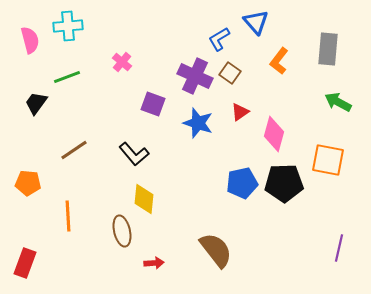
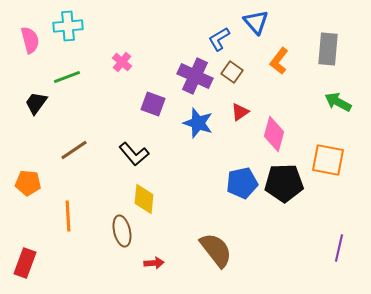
brown square: moved 2 px right, 1 px up
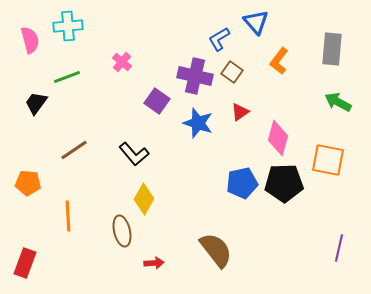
gray rectangle: moved 4 px right
purple cross: rotated 12 degrees counterclockwise
purple square: moved 4 px right, 3 px up; rotated 15 degrees clockwise
pink diamond: moved 4 px right, 4 px down
yellow diamond: rotated 24 degrees clockwise
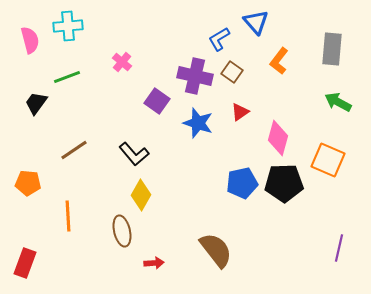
orange square: rotated 12 degrees clockwise
yellow diamond: moved 3 px left, 4 px up
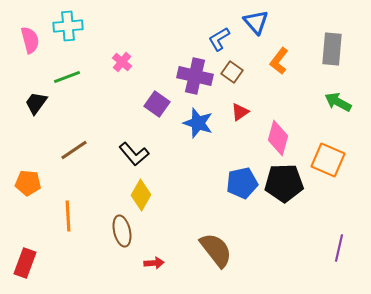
purple square: moved 3 px down
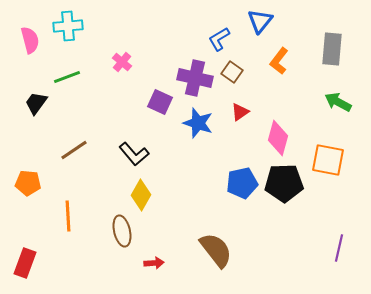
blue triangle: moved 4 px right, 1 px up; rotated 20 degrees clockwise
purple cross: moved 2 px down
purple square: moved 3 px right, 2 px up; rotated 10 degrees counterclockwise
orange square: rotated 12 degrees counterclockwise
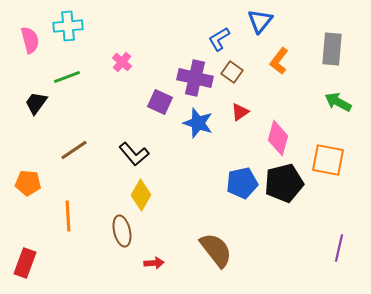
black pentagon: rotated 12 degrees counterclockwise
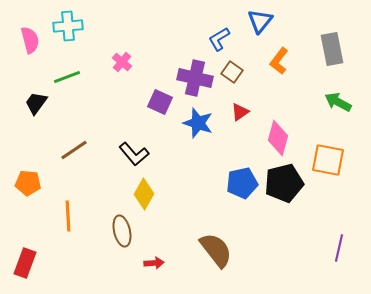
gray rectangle: rotated 16 degrees counterclockwise
yellow diamond: moved 3 px right, 1 px up
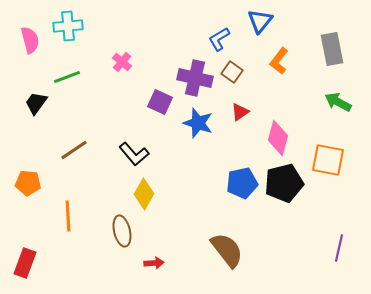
brown semicircle: moved 11 px right
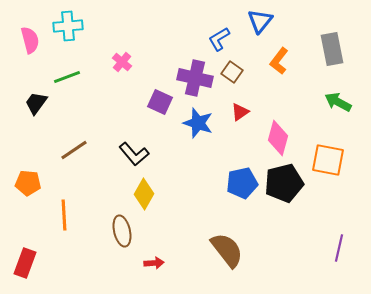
orange line: moved 4 px left, 1 px up
